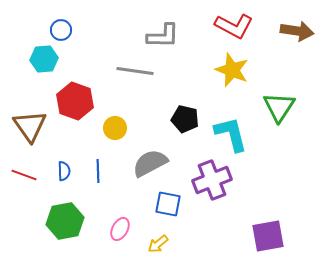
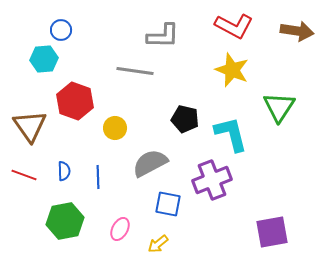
blue line: moved 6 px down
purple square: moved 4 px right, 4 px up
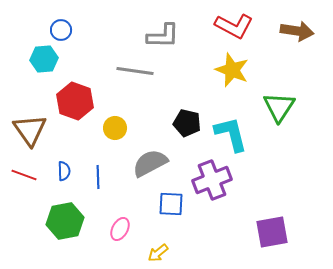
black pentagon: moved 2 px right, 4 px down
brown triangle: moved 4 px down
blue square: moved 3 px right; rotated 8 degrees counterclockwise
yellow arrow: moved 9 px down
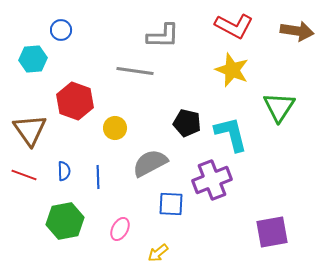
cyan hexagon: moved 11 px left
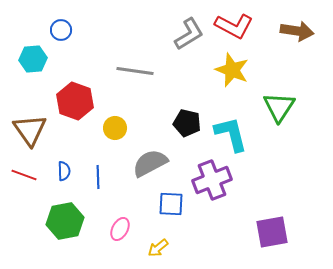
gray L-shape: moved 26 px right, 2 px up; rotated 32 degrees counterclockwise
yellow arrow: moved 5 px up
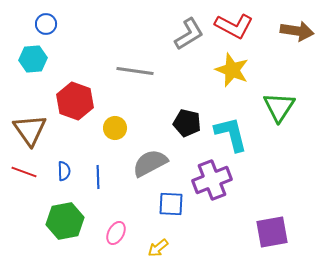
blue circle: moved 15 px left, 6 px up
red line: moved 3 px up
pink ellipse: moved 4 px left, 4 px down
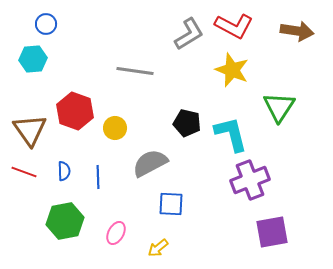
red hexagon: moved 10 px down
purple cross: moved 38 px right
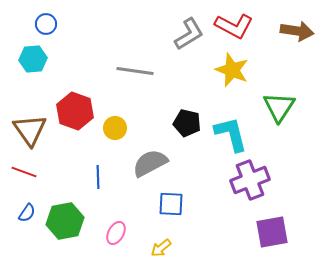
blue semicircle: moved 37 px left, 42 px down; rotated 36 degrees clockwise
yellow arrow: moved 3 px right
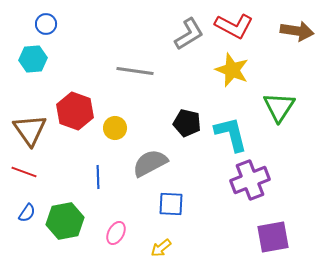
purple square: moved 1 px right, 5 px down
